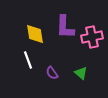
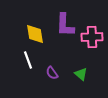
purple L-shape: moved 2 px up
pink cross: rotated 10 degrees clockwise
green triangle: moved 1 px down
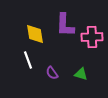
green triangle: rotated 24 degrees counterclockwise
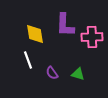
green triangle: moved 3 px left
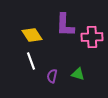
yellow diamond: moved 3 px left, 1 px down; rotated 25 degrees counterclockwise
white line: moved 3 px right, 1 px down
purple semicircle: moved 3 px down; rotated 48 degrees clockwise
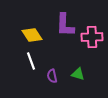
purple semicircle: rotated 24 degrees counterclockwise
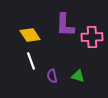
yellow diamond: moved 2 px left
green triangle: moved 2 px down
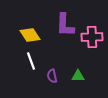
green triangle: rotated 16 degrees counterclockwise
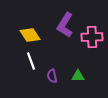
purple L-shape: rotated 30 degrees clockwise
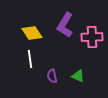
yellow diamond: moved 2 px right, 2 px up
white line: moved 1 px left, 2 px up; rotated 12 degrees clockwise
green triangle: rotated 24 degrees clockwise
